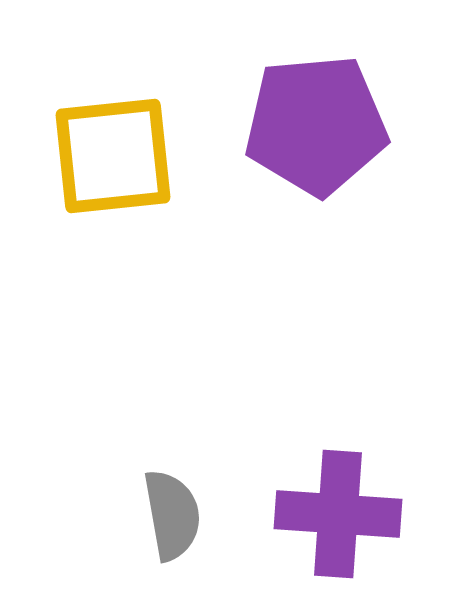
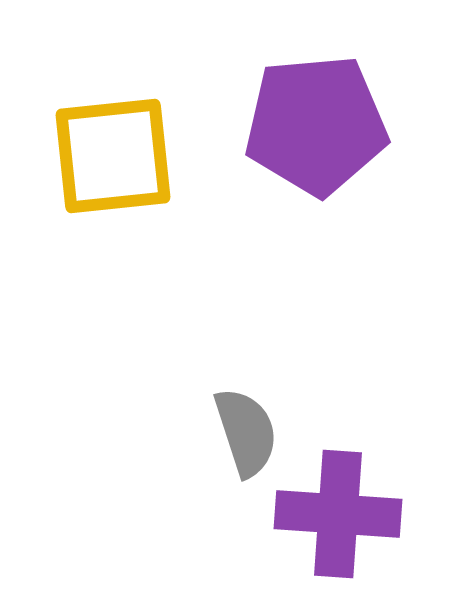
gray semicircle: moved 74 px right, 83 px up; rotated 8 degrees counterclockwise
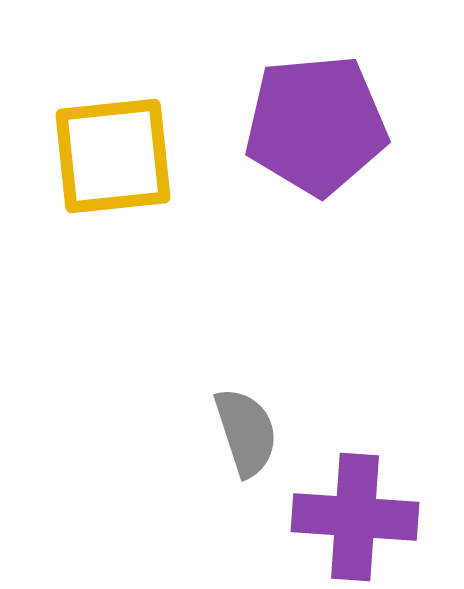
purple cross: moved 17 px right, 3 px down
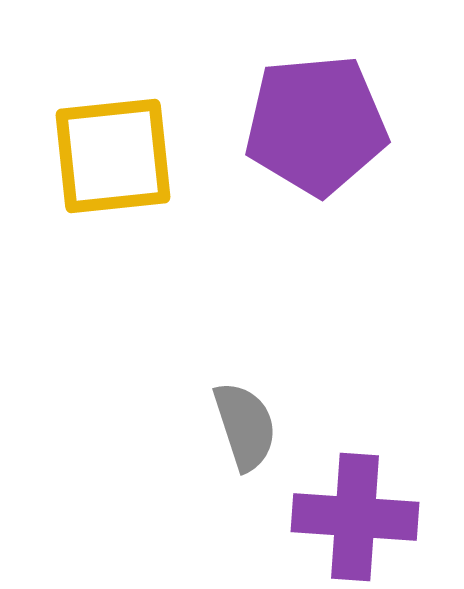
gray semicircle: moved 1 px left, 6 px up
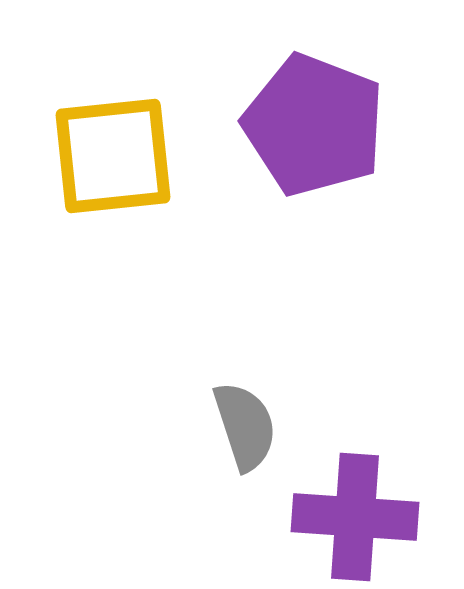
purple pentagon: moved 2 px left; rotated 26 degrees clockwise
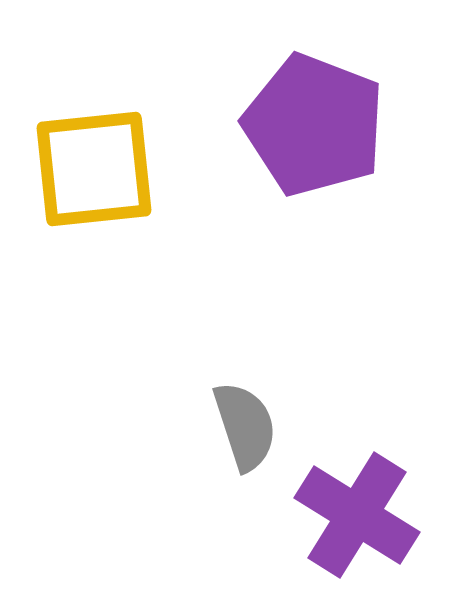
yellow square: moved 19 px left, 13 px down
purple cross: moved 2 px right, 2 px up; rotated 28 degrees clockwise
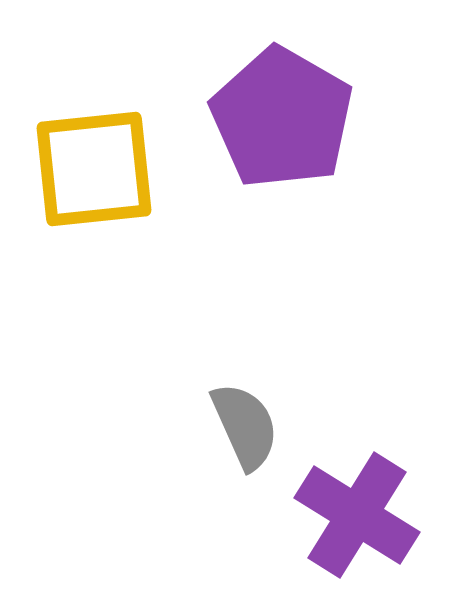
purple pentagon: moved 32 px left, 7 px up; rotated 9 degrees clockwise
gray semicircle: rotated 6 degrees counterclockwise
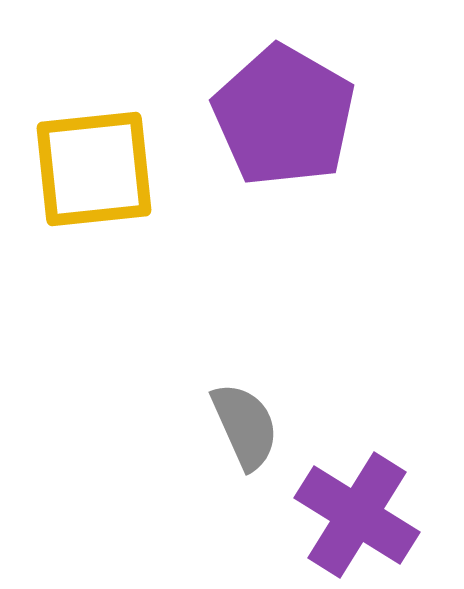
purple pentagon: moved 2 px right, 2 px up
